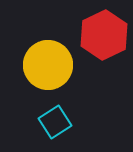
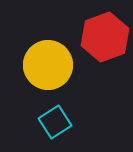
red hexagon: moved 1 px right, 2 px down; rotated 6 degrees clockwise
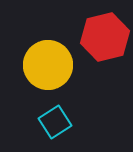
red hexagon: rotated 6 degrees clockwise
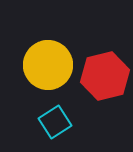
red hexagon: moved 39 px down
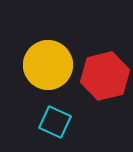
cyan square: rotated 32 degrees counterclockwise
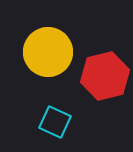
yellow circle: moved 13 px up
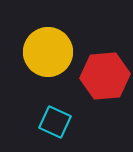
red hexagon: rotated 9 degrees clockwise
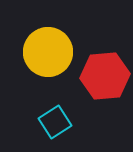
cyan square: rotated 32 degrees clockwise
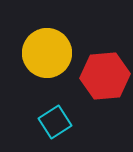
yellow circle: moved 1 px left, 1 px down
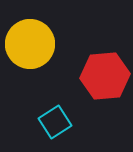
yellow circle: moved 17 px left, 9 px up
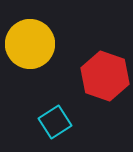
red hexagon: rotated 24 degrees clockwise
